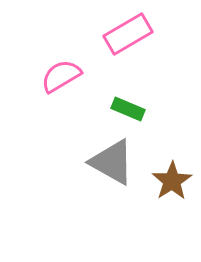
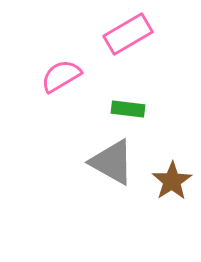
green rectangle: rotated 16 degrees counterclockwise
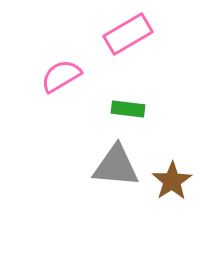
gray triangle: moved 4 px right, 4 px down; rotated 24 degrees counterclockwise
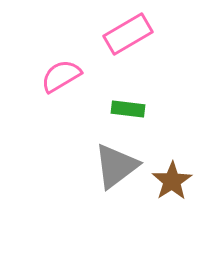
gray triangle: rotated 42 degrees counterclockwise
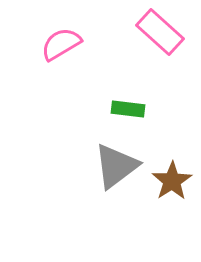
pink rectangle: moved 32 px right, 2 px up; rotated 72 degrees clockwise
pink semicircle: moved 32 px up
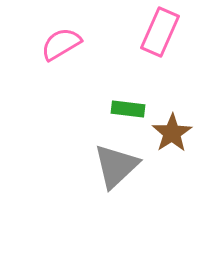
pink rectangle: rotated 72 degrees clockwise
gray triangle: rotated 6 degrees counterclockwise
brown star: moved 48 px up
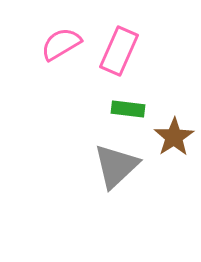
pink rectangle: moved 41 px left, 19 px down
brown star: moved 2 px right, 4 px down
